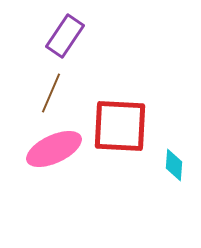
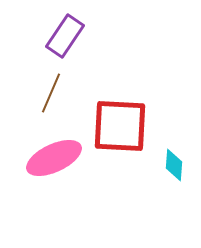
pink ellipse: moved 9 px down
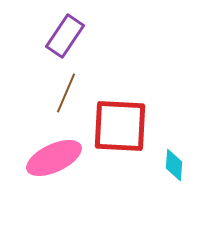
brown line: moved 15 px right
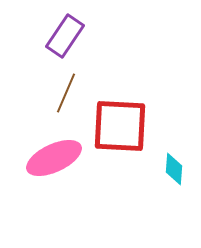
cyan diamond: moved 4 px down
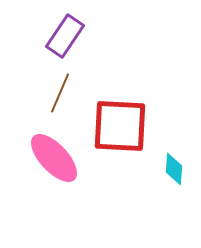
brown line: moved 6 px left
pink ellipse: rotated 72 degrees clockwise
